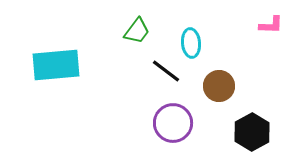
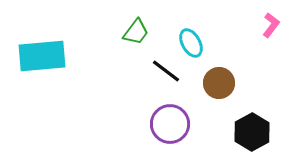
pink L-shape: rotated 55 degrees counterclockwise
green trapezoid: moved 1 px left, 1 px down
cyan ellipse: rotated 24 degrees counterclockwise
cyan rectangle: moved 14 px left, 9 px up
brown circle: moved 3 px up
purple circle: moved 3 px left, 1 px down
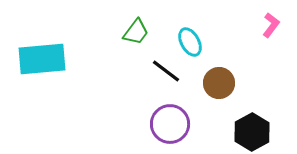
cyan ellipse: moved 1 px left, 1 px up
cyan rectangle: moved 3 px down
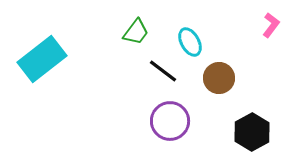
cyan rectangle: rotated 33 degrees counterclockwise
black line: moved 3 px left
brown circle: moved 5 px up
purple circle: moved 3 px up
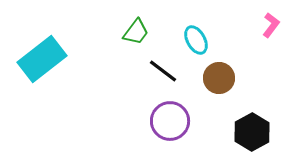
cyan ellipse: moved 6 px right, 2 px up
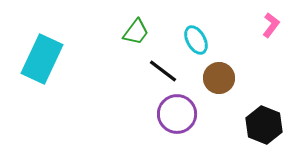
cyan rectangle: rotated 27 degrees counterclockwise
purple circle: moved 7 px right, 7 px up
black hexagon: moved 12 px right, 7 px up; rotated 9 degrees counterclockwise
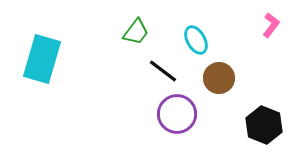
cyan rectangle: rotated 9 degrees counterclockwise
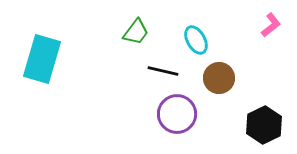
pink L-shape: rotated 15 degrees clockwise
black line: rotated 24 degrees counterclockwise
black hexagon: rotated 12 degrees clockwise
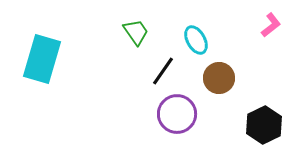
green trapezoid: rotated 72 degrees counterclockwise
black line: rotated 68 degrees counterclockwise
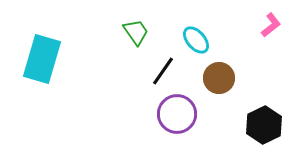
cyan ellipse: rotated 12 degrees counterclockwise
